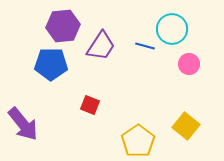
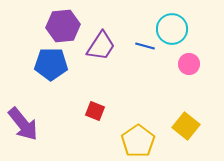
red square: moved 5 px right, 6 px down
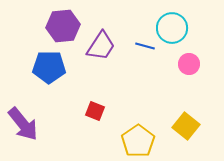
cyan circle: moved 1 px up
blue pentagon: moved 2 px left, 3 px down
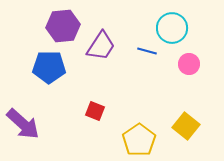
blue line: moved 2 px right, 5 px down
purple arrow: rotated 9 degrees counterclockwise
yellow pentagon: moved 1 px right, 1 px up
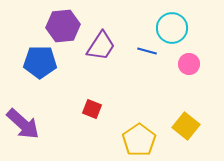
blue pentagon: moved 9 px left, 5 px up
red square: moved 3 px left, 2 px up
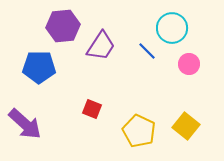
blue line: rotated 30 degrees clockwise
blue pentagon: moved 1 px left, 5 px down
purple arrow: moved 2 px right
yellow pentagon: moved 9 px up; rotated 12 degrees counterclockwise
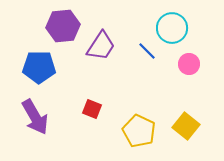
purple arrow: moved 10 px right, 7 px up; rotated 18 degrees clockwise
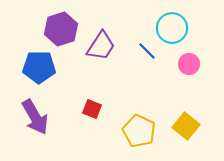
purple hexagon: moved 2 px left, 3 px down; rotated 12 degrees counterclockwise
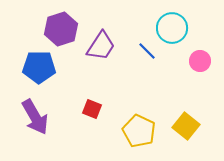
pink circle: moved 11 px right, 3 px up
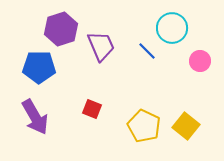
purple trapezoid: rotated 56 degrees counterclockwise
yellow pentagon: moved 5 px right, 5 px up
